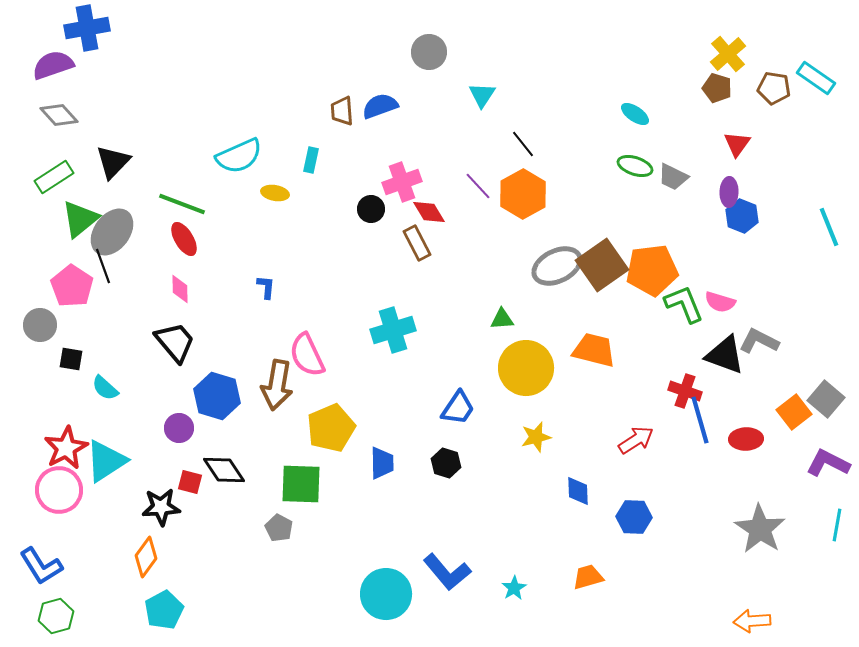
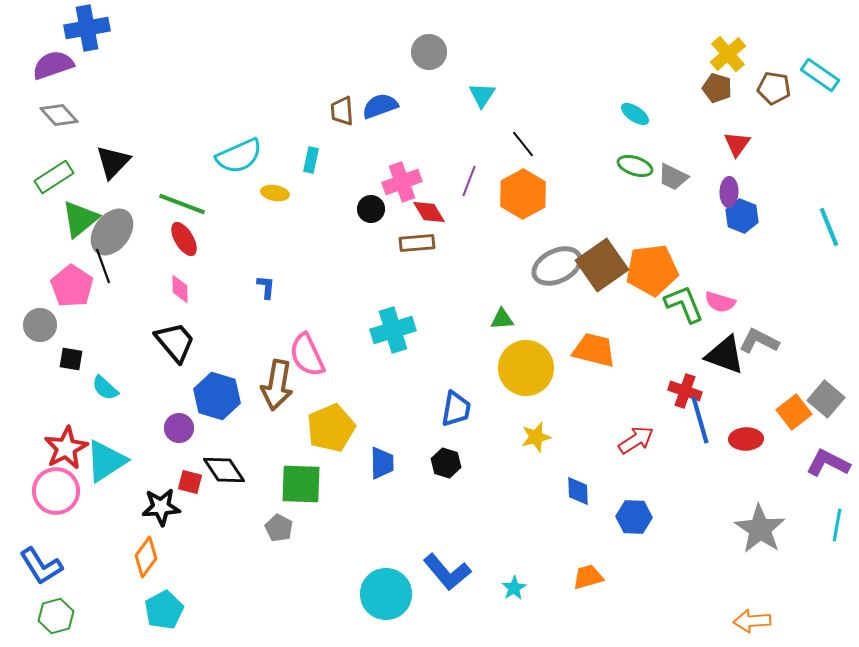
cyan rectangle at (816, 78): moved 4 px right, 3 px up
purple line at (478, 186): moved 9 px left, 5 px up; rotated 64 degrees clockwise
brown rectangle at (417, 243): rotated 68 degrees counterclockwise
blue trapezoid at (458, 408): moved 2 px left, 1 px down; rotated 24 degrees counterclockwise
pink circle at (59, 490): moved 3 px left, 1 px down
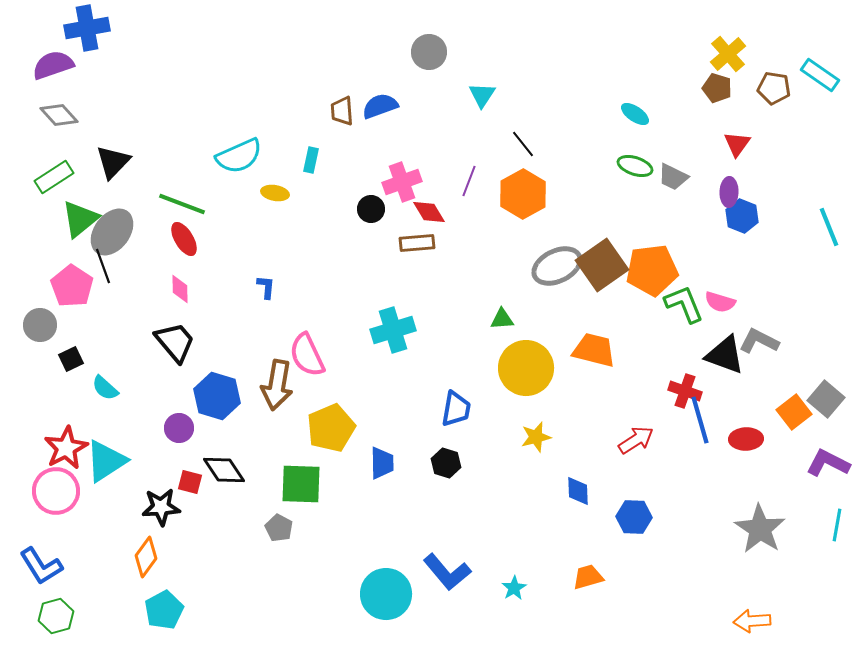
black square at (71, 359): rotated 35 degrees counterclockwise
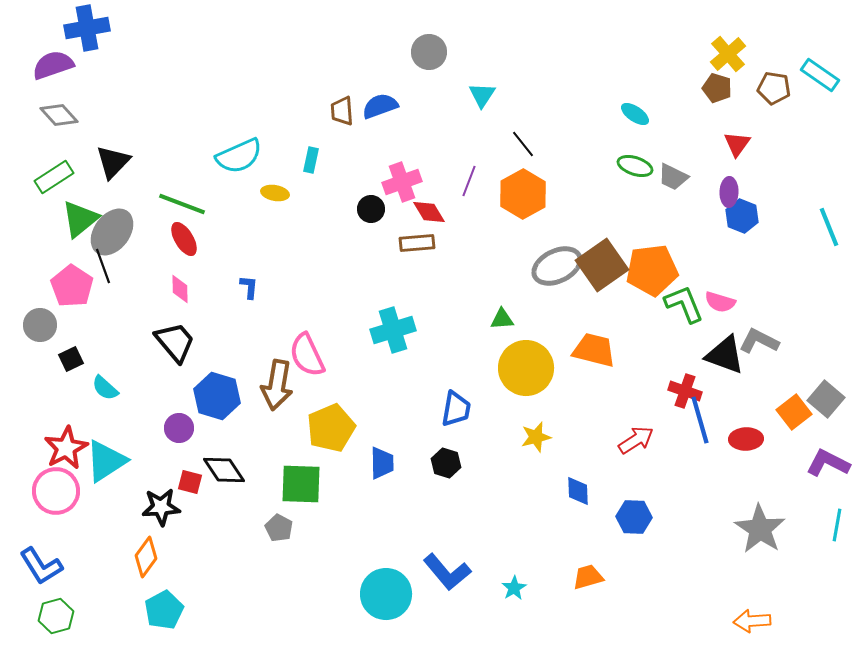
blue L-shape at (266, 287): moved 17 px left
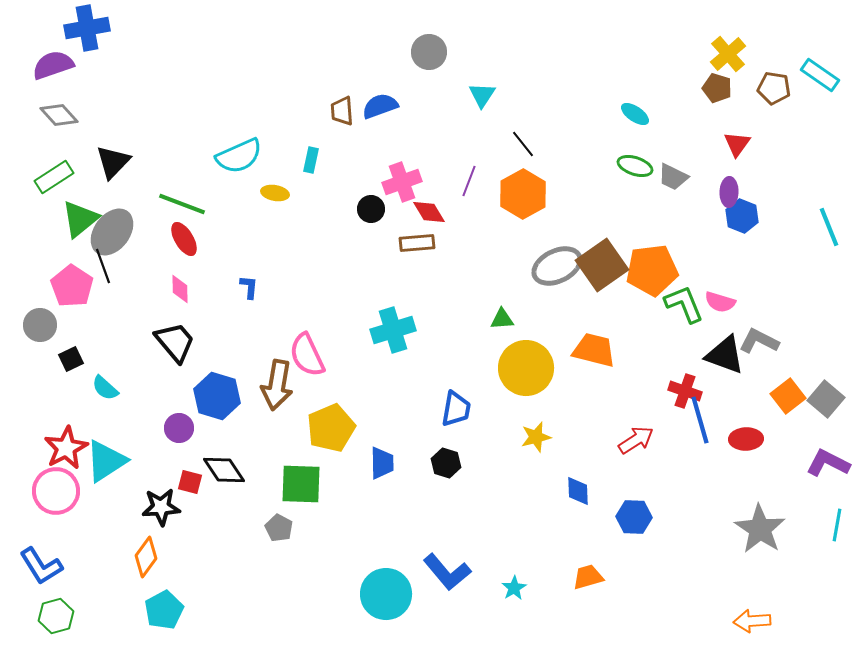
orange square at (794, 412): moved 6 px left, 16 px up
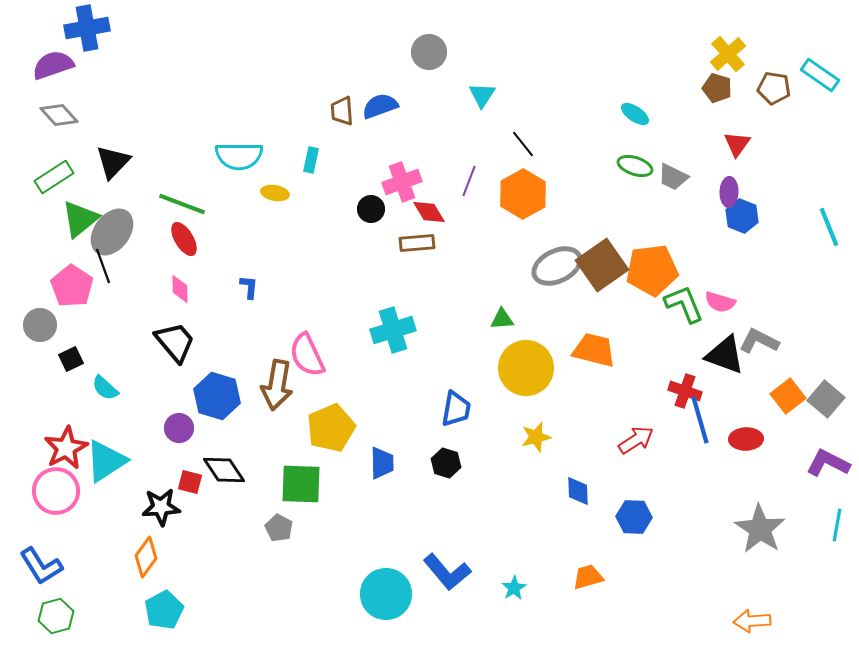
cyan semicircle at (239, 156): rotated 24 degrees clockwise
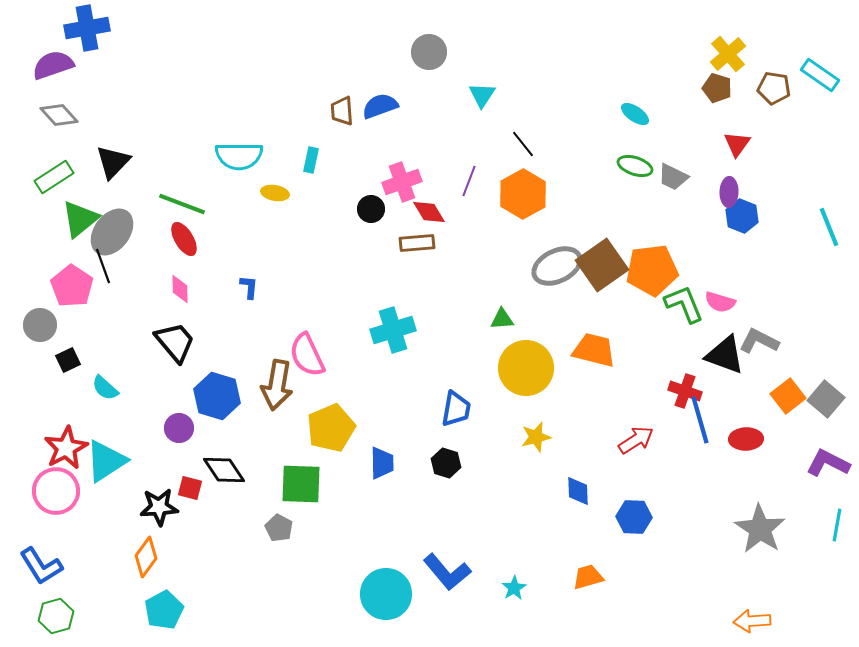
black square at (71, 359): moved 3 px left, 1 px down
red square at (190, 482): moved 6 px down
black star at (161, 507): moved 2 px left
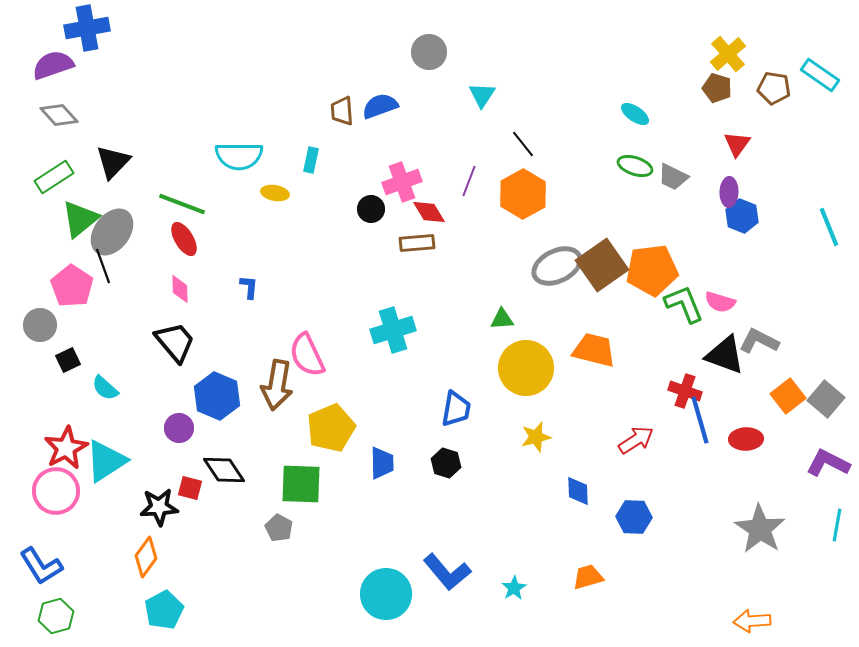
blue hexagon at (217, 396): rotated 6 degrees clockwise
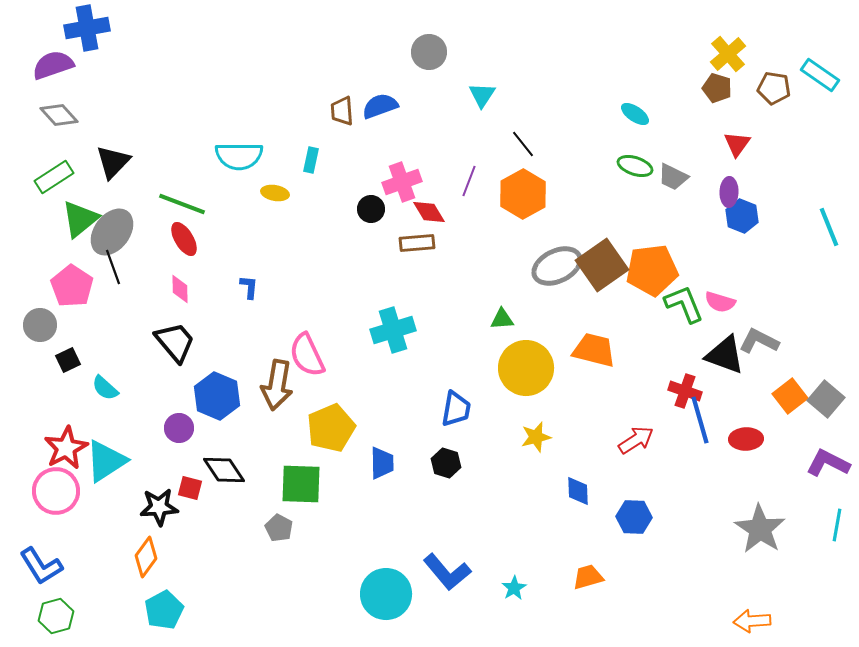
black line at (103, 266): moved 10 px right, 1 px down
orange square at (788, 396): moved 2 px right
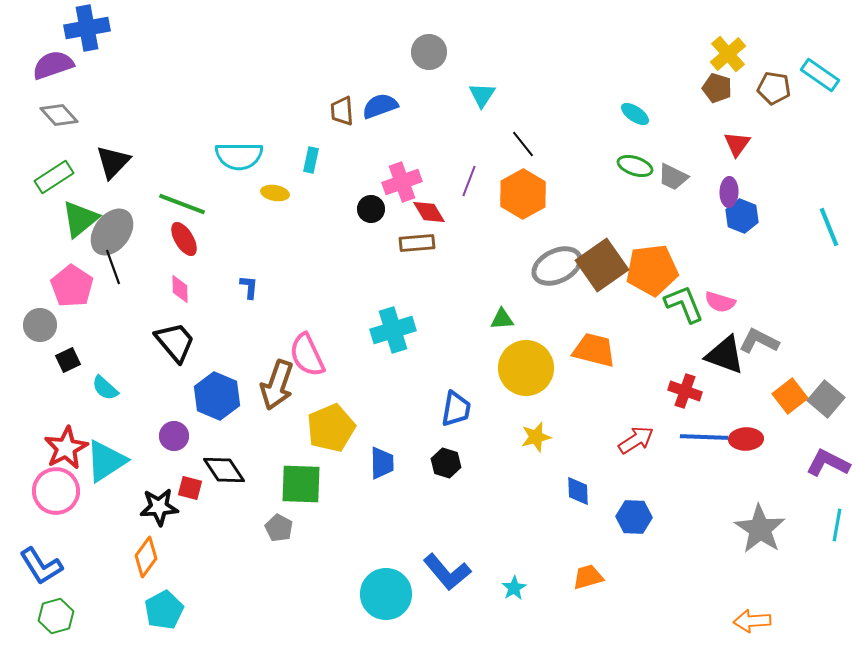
brown arrow at (277, 385): rotated 9 degrees clockwise
blue line at (700, 420): moved 4 px right, 17 px down; rotated 72 degrees counterclockwise
purple circle at (179, 428): moved 5 px left, 8 px down
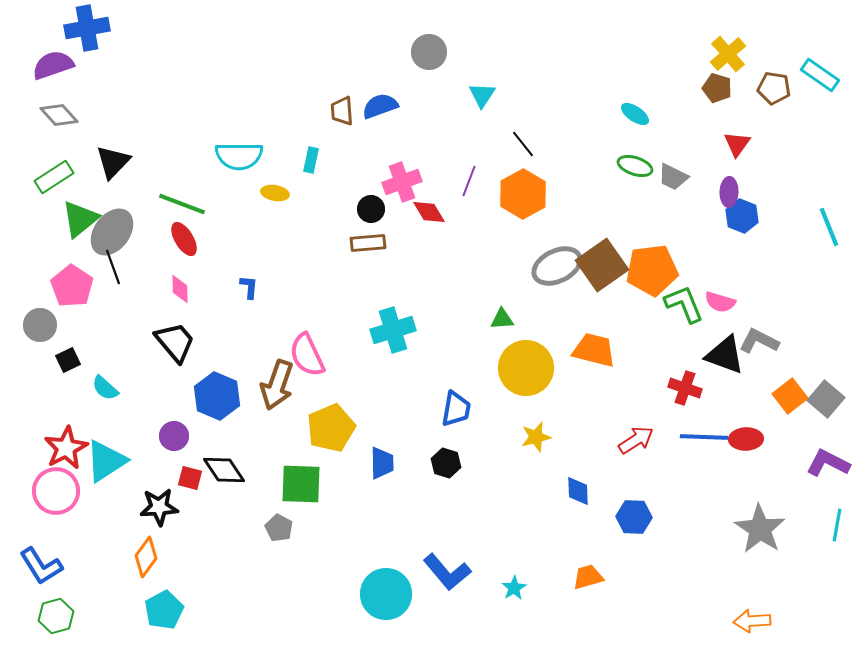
brown rectangle at (417, 243): moved 49 px left
red cross at (685, 391): moved 3 px up
red square at (190, 488): moved 10 px up
